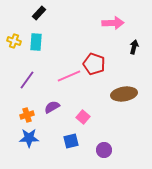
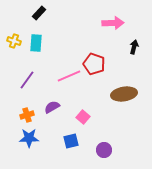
cyan rectangle: moved 1 px down
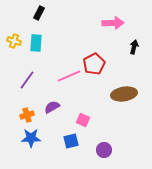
black rectangle: rotated 16 degrees counterclockwise
red pentagon: rotated 25 degrees clockwise
pink square: moved 3 px down; rotated 16 degrees counterclockwise
blue star: moved 2 px right
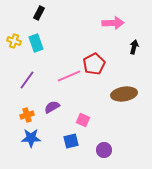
cyan rectangle: rotated 24 degrees counterclockwise
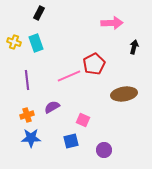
pink arrow: moved 1 px left
yellow cross: moved 1 px down
purple line: rotated 42 degrees counterclockwise
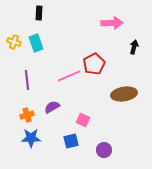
black rectangle: rotated 24 degrees counterclockwise
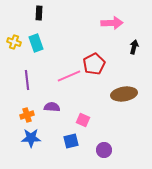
purple semicircle: rotated 35 degrees clockwise
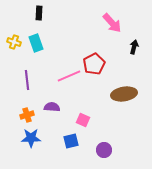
pink arrow: rotated 50 degrees clockwise
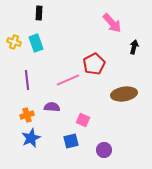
pink line: moved 1 px left, 4 px down
blue star: rotated 24 degrees counterclockwise
